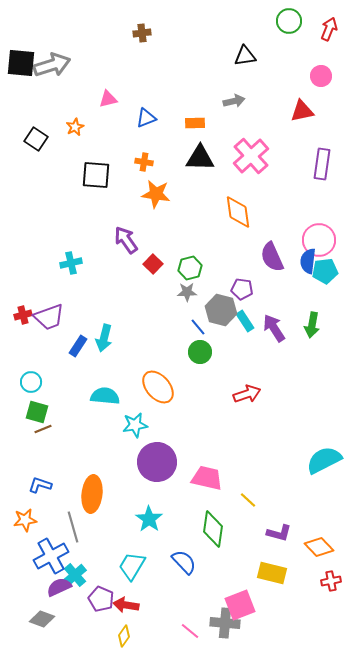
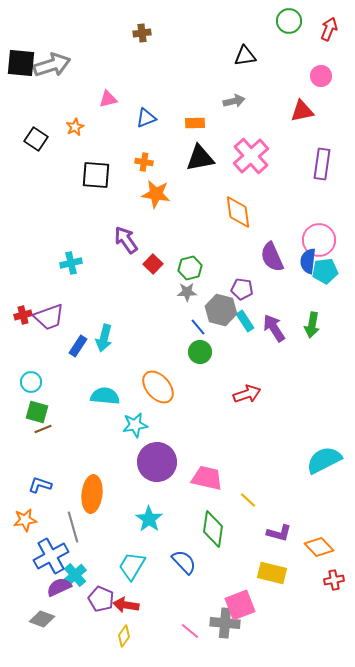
black triangle at (200, 158): rotated 12 degrees counterclockwise
red cross at (331, 581): moved 3 px right, 1 px up
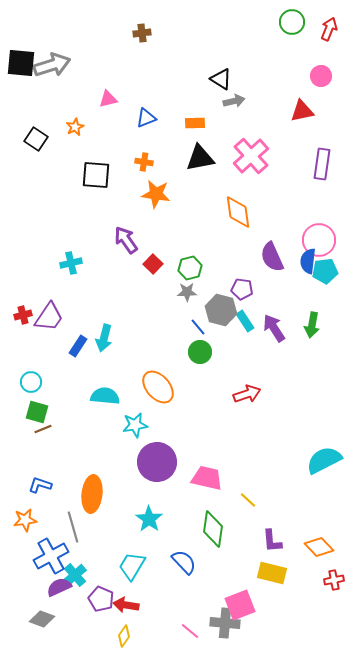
green circle at (289, 21): moved 3 px right, 1 px down
black triangle at (245, 56): moved 24 px left, 23 px down; rotated 40 degrees clockwise
purple trapezoid at (49, 317): rotated 36 degrees counterclockwise
purple L-shape at (279, 533): moved 7 px left, 8 px down; rotated 70 degrees clockwise
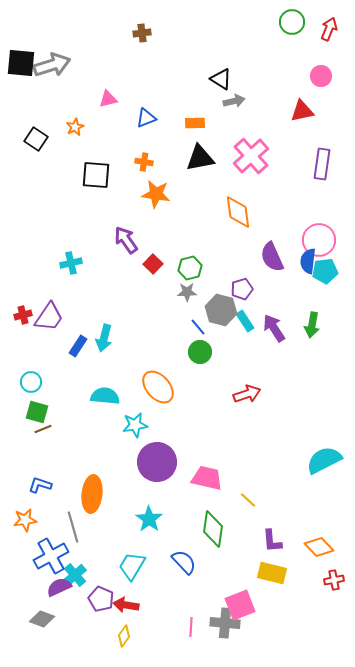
purple pentagon at (242, 289): rotated 25 degrees counterclockwise
pink line at (190, 631): moved 1 px right, 4 px up; rotated 54 degrees clockwise
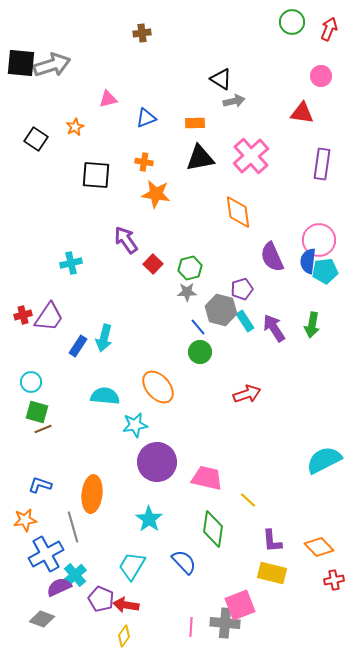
red triangle at (302, 111): moved 2 px down; rotated 20 degrees clockwise
blue cross at (51, 556): moved 5 px left, 2 px up
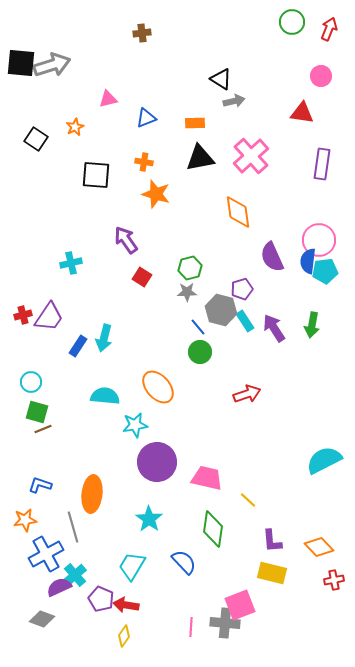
orange star at (156, 194): rotated 8 degrees clockwise
red square at (153, 264): moved 11 px left, 13 px down; rotated 12 degrees counterclockwise
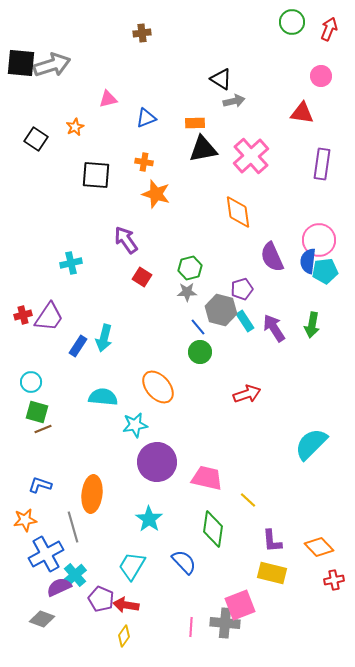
black triangle at (200, 158): moved 3 px right, 9 px up
cyan semicircle at (105, 396): moved 2 px left, 1 px down
cyan semicircle at (324, 460): moved 13 px left, 16 px up; rotated 18 degrees counterclockwise
